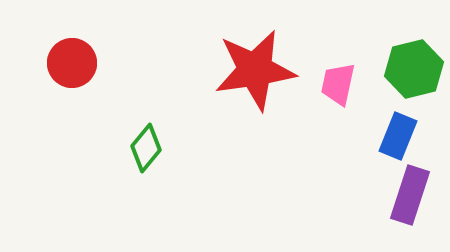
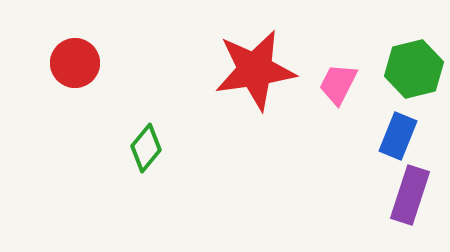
red circle: moved 3 px right
pink trapezoid: rotated 15 degrees clockwise
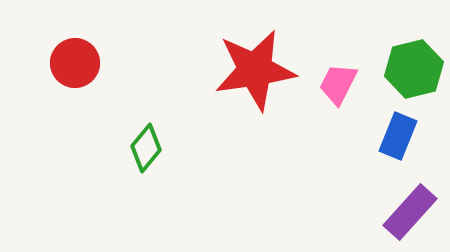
purple rectangle: moved 17 px down; rotated 24 degrees clockwise
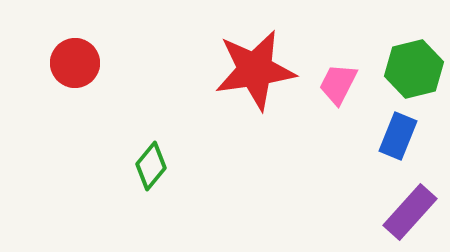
green diamond: moved 5 px right, 18 px down
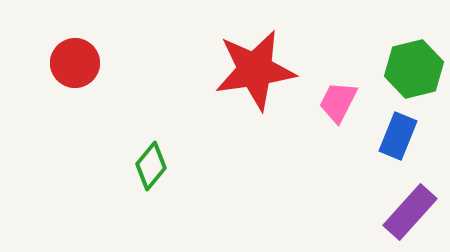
pink trapezoid: moved 18 px down
